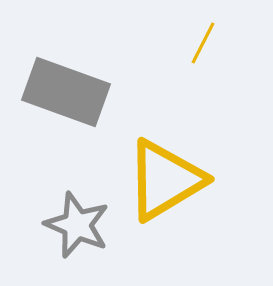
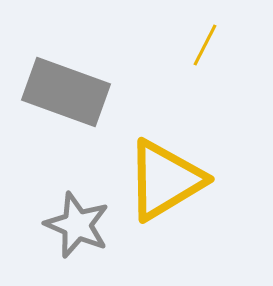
yellow line: moved 2 px right, 2 px down
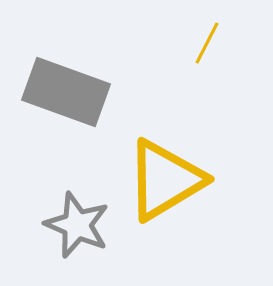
yellow line: moved 2 px right, 2 px up
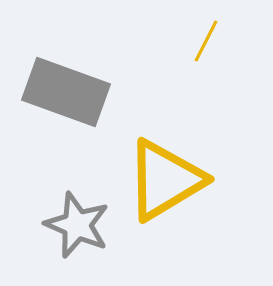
yellow line: moved 1 px left, 2 px up
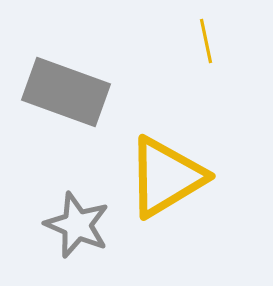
yellow line: rotated 39 degrees counterclockwise
yellow triangle: moved 1 px right, 3 px up
